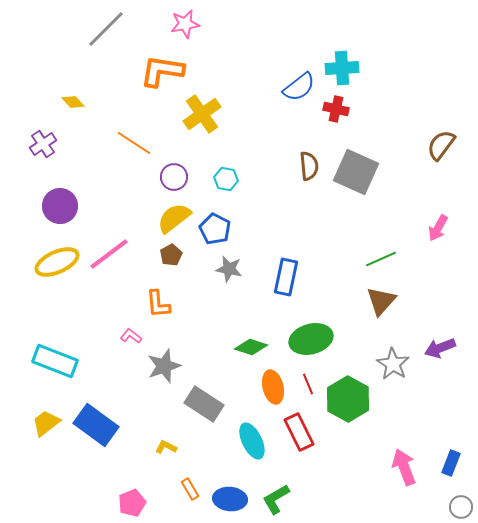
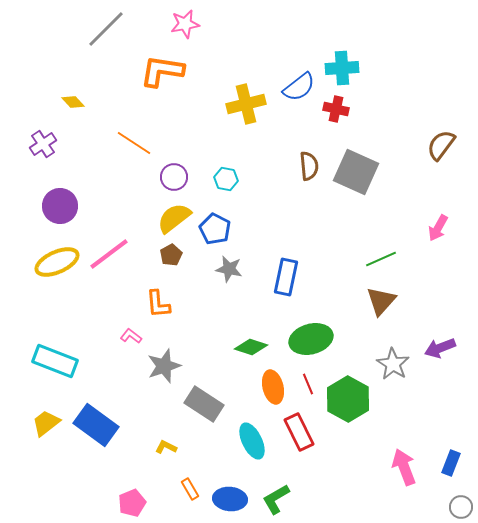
yellow cross at (202, 114): moved 44 px right, 10 px up; rotated 21 degrees clockwise
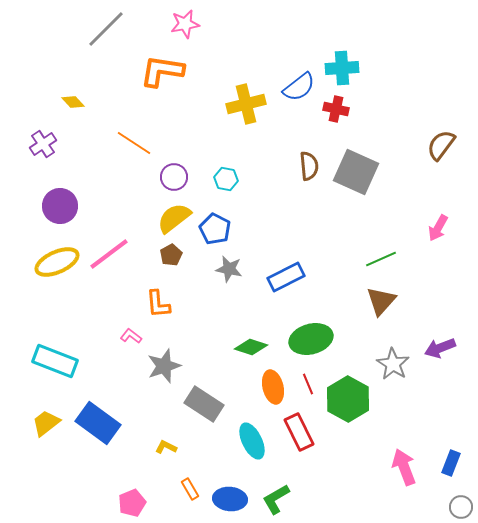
blue rectangle at (286, 277): rotated 51 degrees clockwise
blue rectangle at (96, 425): moved 2 px right, 2 px up
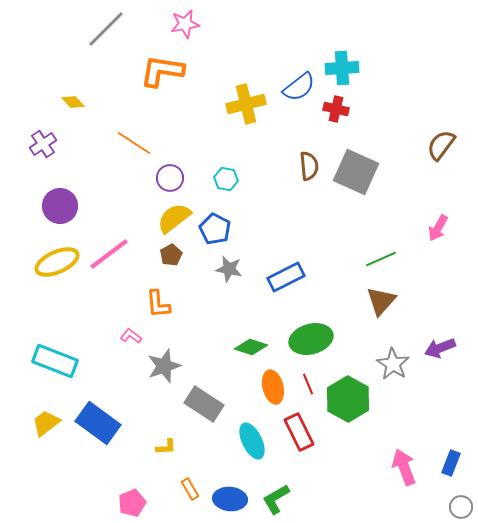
purple circle at (174, 177): moved 4 px left, 1 px down
yellow L-shape at (166, 447): rotated 150 degrees clockwise
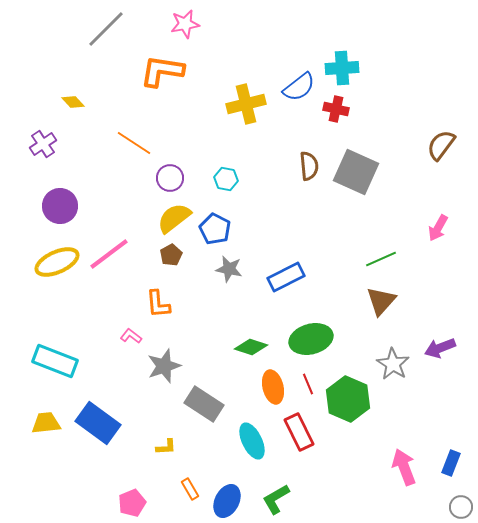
green hexagon at (348, 399): rotated 6 degrees counterclockwise
yellow trapezoid at (46, 423): rotated 32 degrees clockwise
blue ellipse at (230, 499): moved 3 px left, 2 px down; rotated 68 degrees counterclockwise
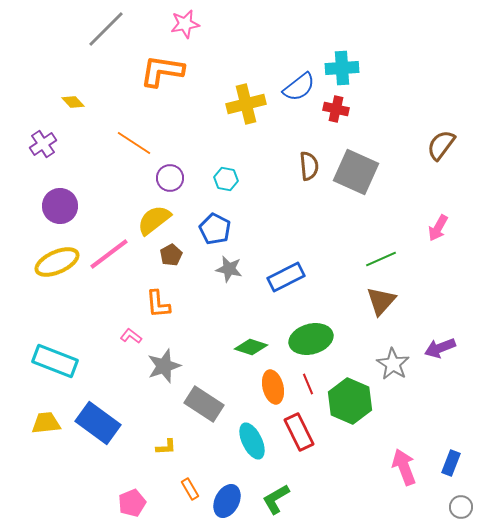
yellow semicircle at (174, 218): moved 20 px left, 2 px down
green hexagon at (348, 399): moved 2 px right, 2 px down
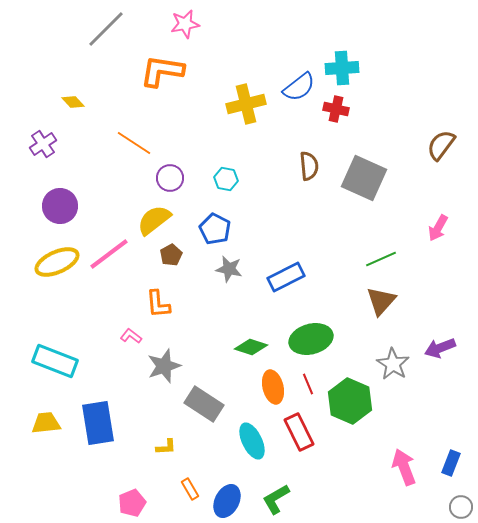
gray square at (356, 172): moved 8 px right, 6 px down
blue rectangle at (98, 423): rotated 45 degrees clockwise
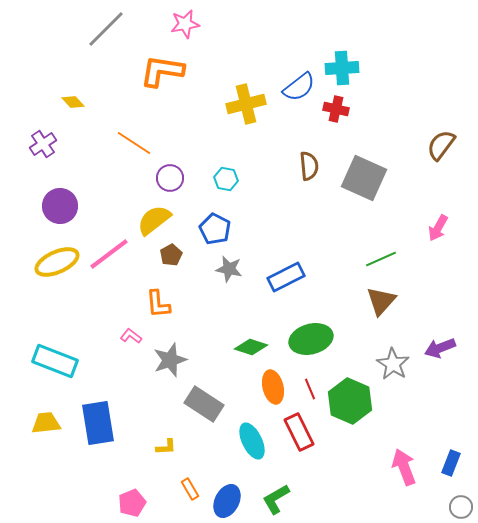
gray star at (164, 366): moved 6 px right, 6 px up
red line at (308, 384): moved 2 px right, 5 px down
